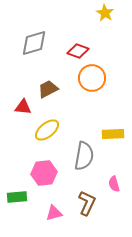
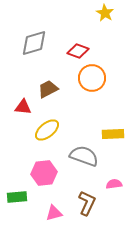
gray semicircle: rotated 80 degrees counterclockwise
pink semicircle: rotated 98 degrees clockwise
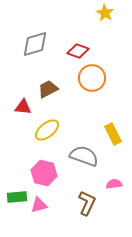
gray diamond: moved 1 px right, 1 px down
yellow rectangle: rotated 65 degrees clockwise
pink hexagon: rotated 20 degrees clockwise
pink triangle: moved 15 px left, 8 px up
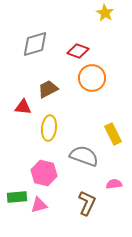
yellow ellipse: moved 2 px right, 2 px up; rotated 45 degrees counterclockwise
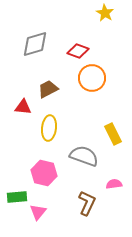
pink triangle: moved 1 px left, 7 px down; rotated 36 degrees counterclockwise
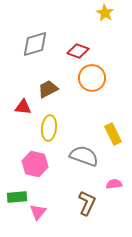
pink hexagon: moved 9 px left, 9 px up
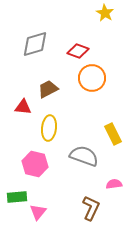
brown L-shape: moved 4 px right, 5 px down
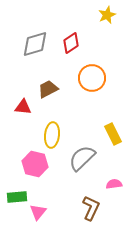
yellow star: moved 2 px right, 2 px down; rotated 18 degrees clockwise
red diamond: moved 7 px left, 8 px up; rotated 55 degrees counterclockwise
yellow ellipse: moved 3 px right, 7 px down
gray semicircle: moved 2 px left, 2 px down; rotated 64 degrees counterclockwise
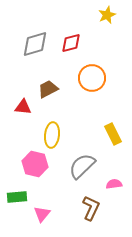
red diamond: rotated 20 degrees clockwise
gray semicircle: moved 8 px down
pink triangle: moved 4 px right, 2 px down
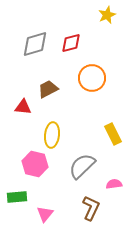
pink triangle: moved 3 px right
